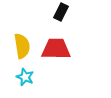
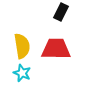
cyan star: moved 3 px left, 4 px up
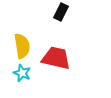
red trapezoid: moved 9 px down; rotated 12 degrees clockwise
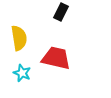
yellow semicircle: moved 3 px left, 8 px up
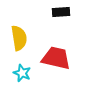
black rectangle: rotated 60 degrees clockwise
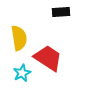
red trapezoid: moved 8 px left; rotated 20 degrees clockwise
cyan star: rotated 24 degrees clockwise
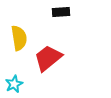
red trapezoid: rotated 72 degrees counterclockwise
cyan star: moved 8 px left, 11 px down
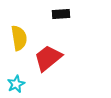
black rectangle: moved 2 px down
cyan star: moved 2 px right
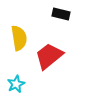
black rectangle: rotated 18 degrees clockwise
red trapezoid: moved 1 px right, 2 px up
